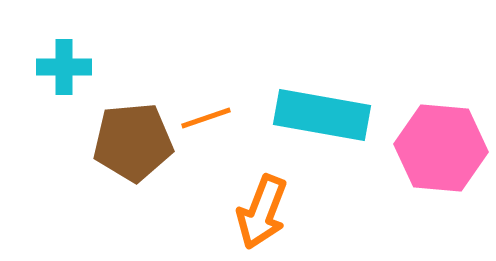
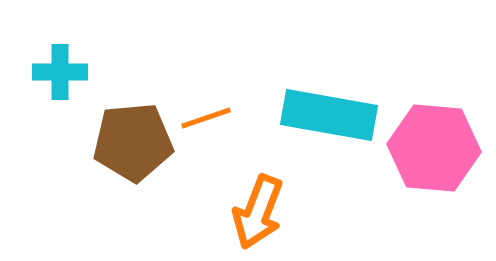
cyan cross: moved 4 px left, 5 px down
cyan rectangle: moved 7 px right
pink hexagon: moved 7 px left
orange arrow: moved 4 px left
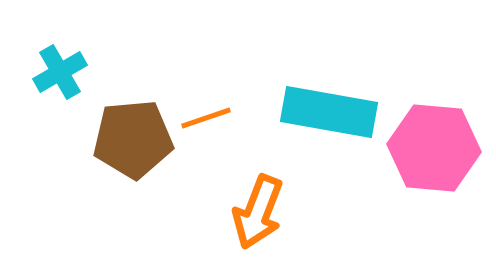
cyan cross: rotated 30 degrees counterclockwise
cyan rectangle: moved 3 px up
brown pentagon: moved 3 px up
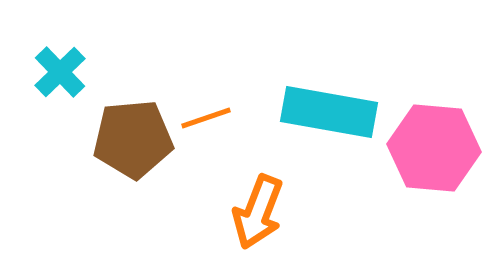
cyan cross: rotated 14 degrees counterclockwise
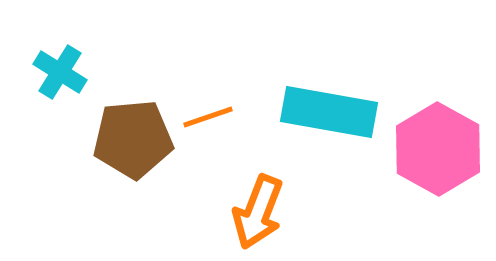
cyan cross: rotated 14 degrees counterclockwise
orange line: moved 2 px right, 1 px up
pink hexagon: moved 4 px right, 1 px down; rotated 24 degrees clockwise
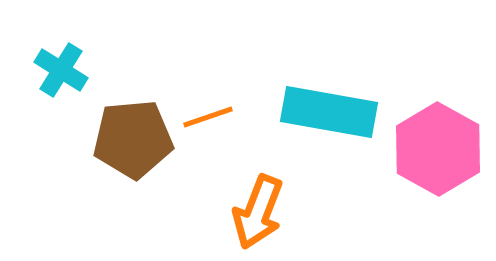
cyan cross: moved 1 px right, 2 px up
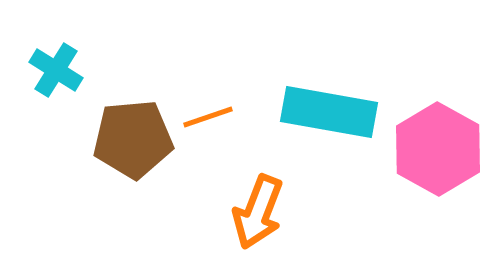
cyan cross: moved 5 px left
